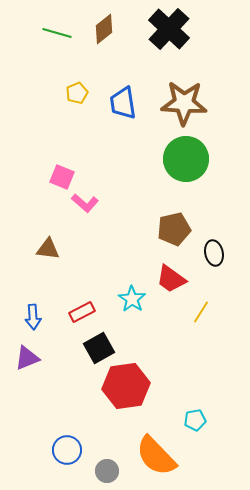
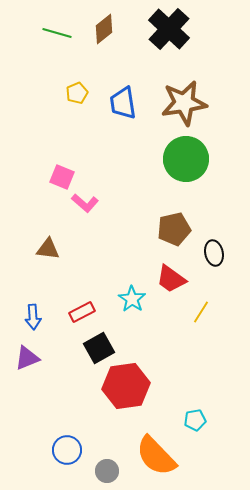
brown star: rotated 12 degrees counterclockwise
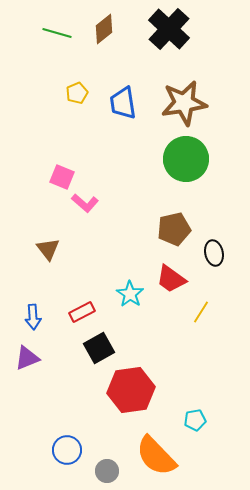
brown triangle: rotated 45 degrees clockwise
cyan star: moved 2 px left, 5 px up
red hexagon: moved 5 px right, 4 px down
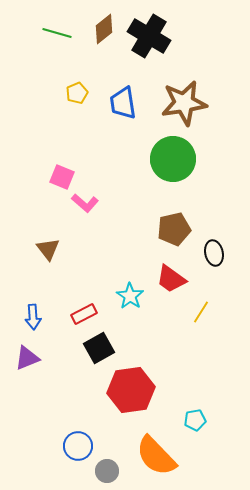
black cross: moved 20 px left, 7 px down; rotated 12 degrees counterclockwise
green circle: moved 13 px left
cyan star: moved 2 px down
red rectangle: moved 2 px right, 2 px down
blue circle: moved 11 px right, 4 px up
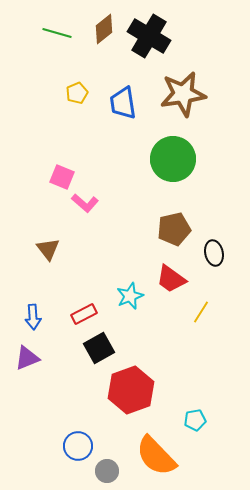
brown star: moved 1 px left, 9 px up
cyan star: rotated 16 degrees clockwise
red hexagon: rotated 12 degrees counterclockwise
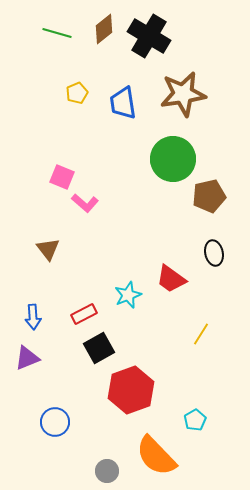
brown pentagon: moved 35 px right, 33 px up
cyan star: moved 2 px left, 1 px up
yellow line: moved 22 px down
cyan pentagon: rotated 20 degrees counterclockwise
blue circle: moved 23 px left, 24 px up
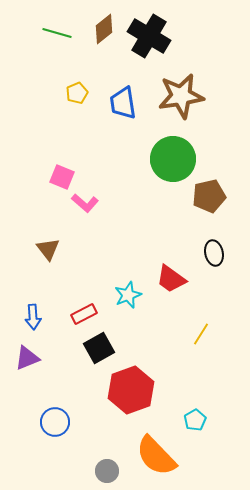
brown star: moved 2 px left, 2 px down
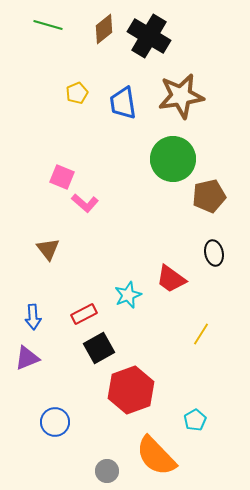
green line: moved 9 px left, 8 px up
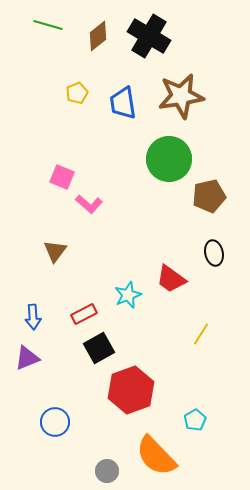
brown diamond: moved 6 px left, 7 px down
green circle: moved 4 px left
pink L-shape: moved 4 px right, 1 px down
brown triangle: moved 7 px right, 2 px down; rotated 15 degrees clockwise
